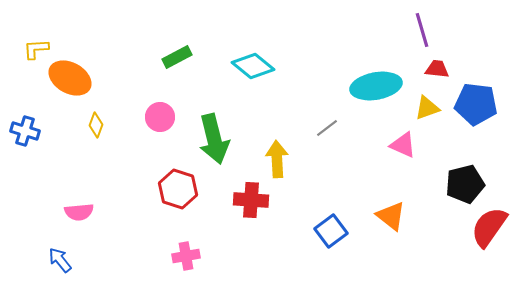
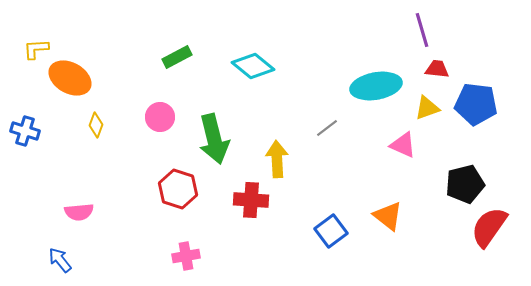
orange triangle: moved 3 px left
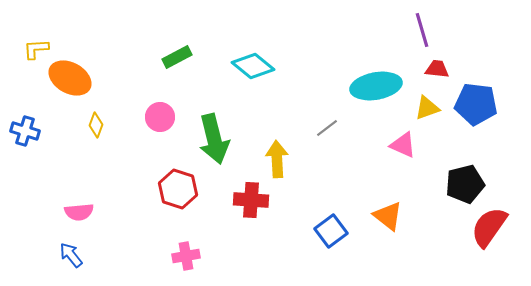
blue arrow: moved 11 px right, 5 px up
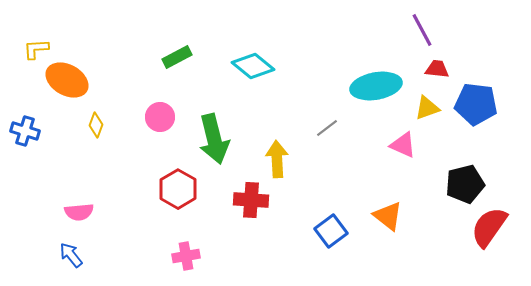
purple line: rotated 12 degrees counterclockwise
orange ellipse: moved 3 px left, 2 px down
red hexagon: rotated 12 degrees clockwise
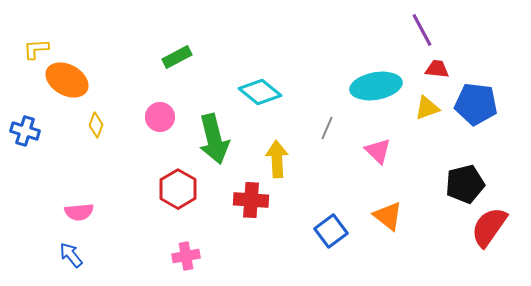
cyan diamond: moved 7 px right, 26 px down
gray line: rotated 30 degrees counterclockwise
pink triangle: moved 25 px left, 6 px down; rotated 20 degrees clockwise
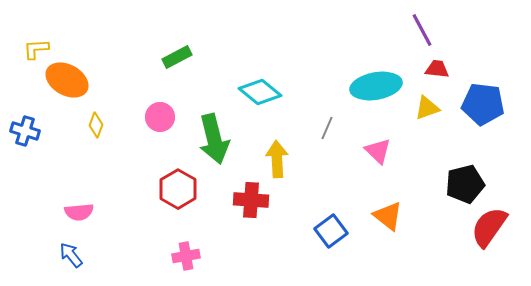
blue pentagon: moved 7 px right
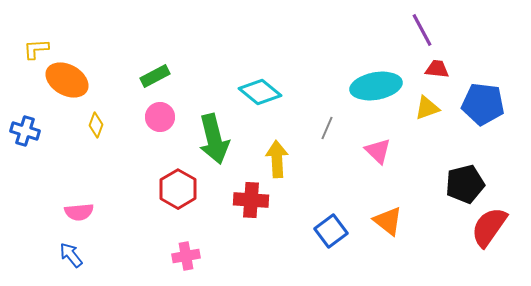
green rectangle: moved 22 px left, 19 px down
orange triangle: moved 5 px down
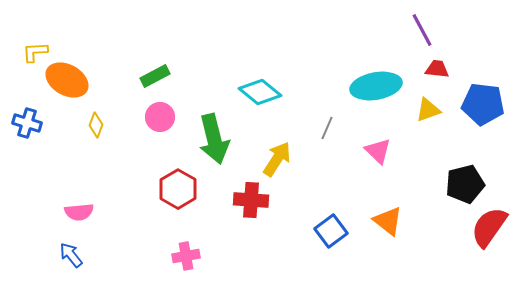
yellow L-shape: moved 1 px left, 3 px down
yellow triangle: moved 1 px right, 2 px down
blue cross: moved 2 px right, 8 px up
yellow arrow: rotated 36 degrees clockwise
